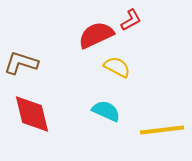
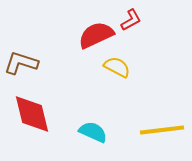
cyan semicircle: moved 13 px left, 21 px down
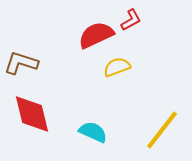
yellow semicircle: rotated 48 degrees counterclockwise
yellow line: rotated 45 degrees counterclockwise
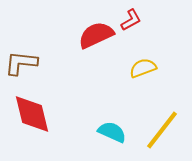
brown L-shape: rotated 12 degrees counterclockwise
yellow semicircle: moved 26 px right, 1 px down
cyan semicircle: moved 19 px right
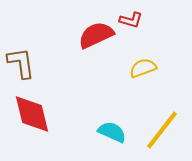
red L-shape: rotated 45 degrees clockwise
brown L-shape: rotated 76 degrees clockwise
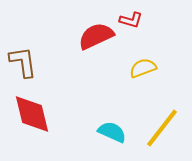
red semicircle: moved 1 px down
brown L-shape: moved 2 px right, 1 px up
yellow line: moved 2 px up
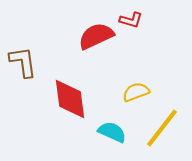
yellow semicircle: moved 7 px left, 24 px down
red diamond: moved 38 px right, 15 px up; rotated 6 degrees clockwise
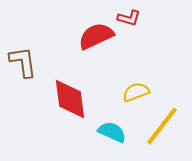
red L-shape: moved 2 px left, 2 px up
yellow line: moved 2 px up
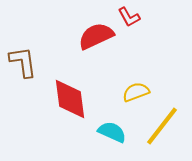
red L-shape: moved 1 px up; rotated 45 degrees clockwise
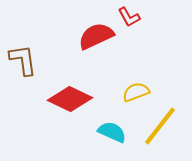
brown L-shape: moved 2 px up
red diamond: rotated 57 degrees counterclockwise
yellow line: moved 2 px left
